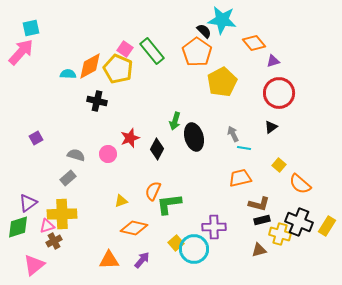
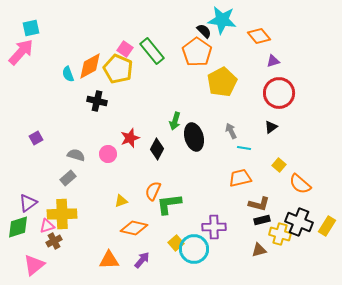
orange diamond at (254, 43): moved 5 px right, 7 px up
cyan semicircle at (68, 74): rotated 112 degrees counterclockwise
gray arrow at (233, 134): moved 2 px left, 3 px up
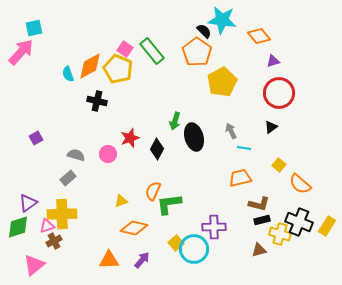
cyan square at (31, 28): moved 3 px right
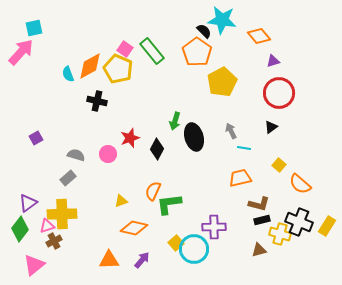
green diamond at (18, 227): moved 2 px right, 2 px down; rotated 35 degrees counterclockwise
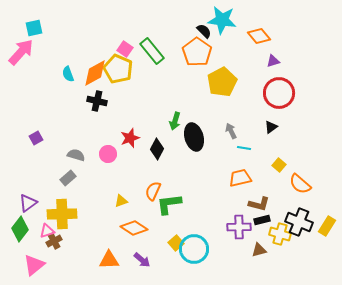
orange diamond at (90, 66): moved 5 px right, 7 px down
pink triangle at (47, 226): moved 5 px down
purple cross at (214, 227): moved 25 px right
orange diamond at (134, 228): rotated 20 degrees clockwise
purple arrow at (142, 260): rotated 90 degrees clockwise
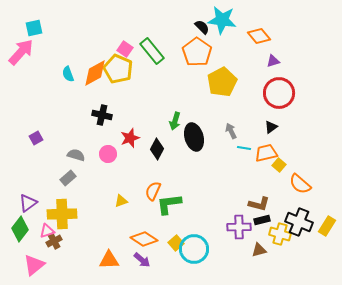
black semicircle at (204, 31): moved 2 px left, 4 px up
black cross at (97, 101): moved 5 px right, 14 px down
orange trapezoid at (240, 178): moved 26 px right, 25 px up
orange diamond at (134, 228): moved 10 px right, 11 px down
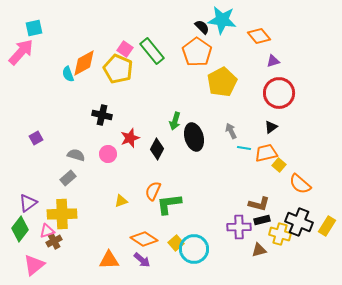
orange diamond at (95, 73): moved 11 px left, 10 px up
